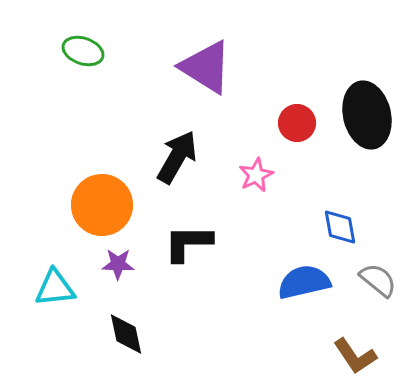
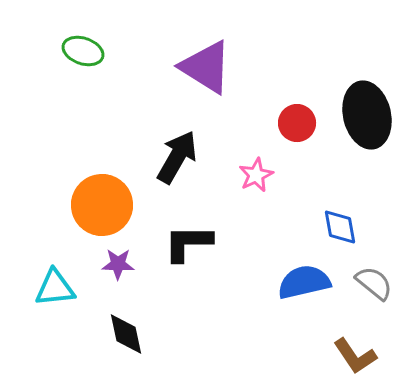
gray semicircle: moved 4 px left, 3 px down
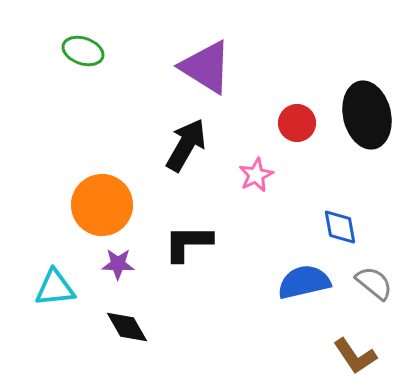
black arrow: moved 9 px right, 12 px up
black diamond: moved 1 px right, 7 px up; rotated 18 degrees counterclockwise
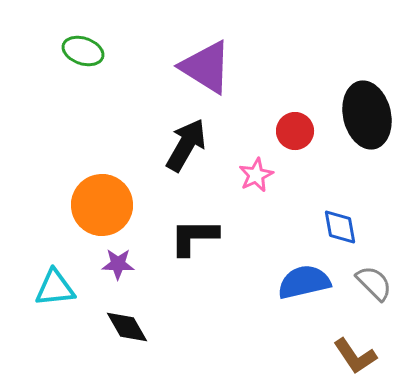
red circle: moved 2 px left, 8 px down
black L-shape: moved 6 px right, 6 px up
gray semicircle: rotated 6 degrees clockwise
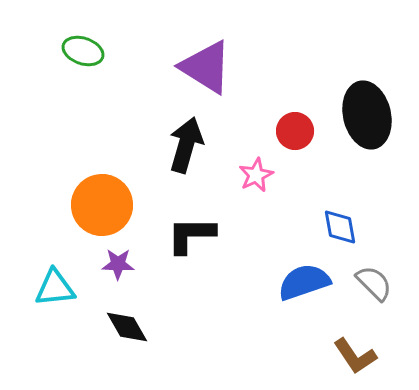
black arrow: rotated 14 degrees counterclockwise
black L-shape: moved 3 px left, 2 px up
blue semicircle: rotated 6 degrees counterclockwise
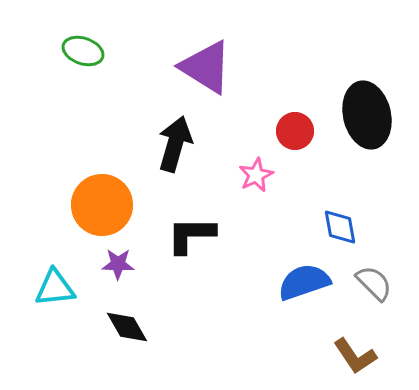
black arrow: moved 11 px left, 1 px up
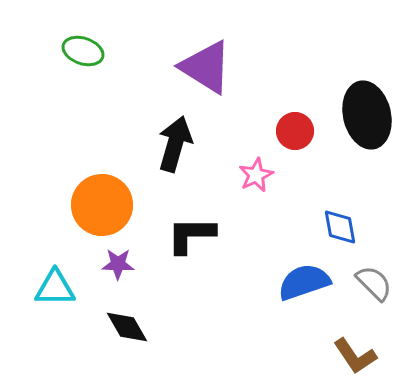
cyan triangle: rotated 6 degrees clockwise
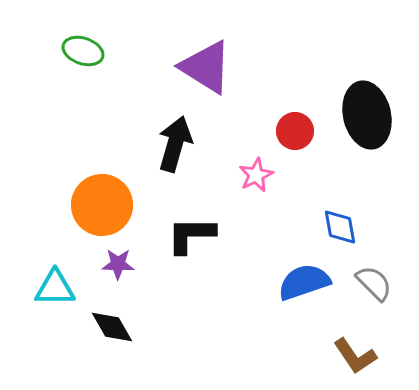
black diamond: moved 15 px left
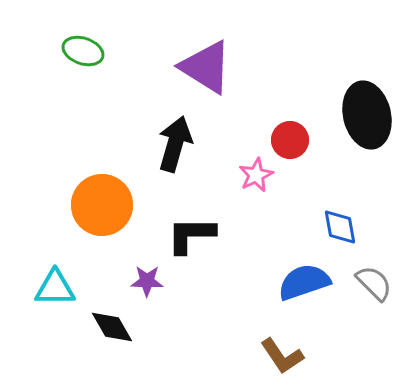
red circle: moved 5 px left, 9 px down
purple star: moved 29 px right, 17 px down
brown L-shape: moved 73 px left
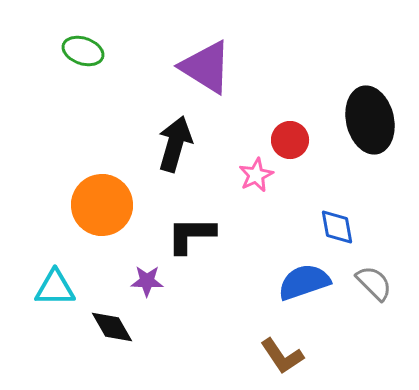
black ellipse: moved 3 px right, 5 px down
blue diamond: moved 3 px left
